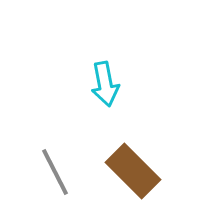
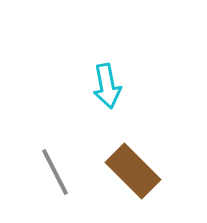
cyan arrow: moved 2 px right, 2 px down
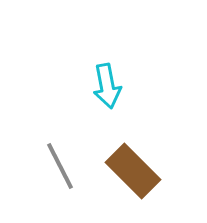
gray line: moved 5 px right, 6 px up
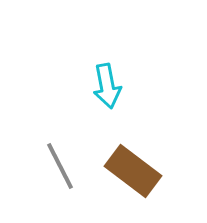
brown rectangle: rotated 8 degrees counterclockwise
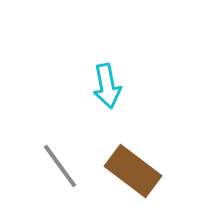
gray line: rotated 9 degrees counterclockwise
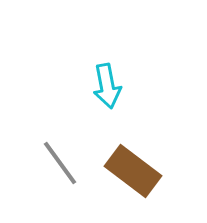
gray line: moved 3 px up
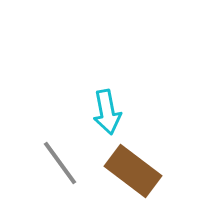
cyan arrow: moved 26 px down
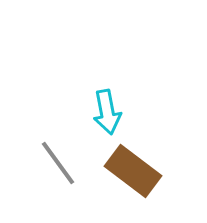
gray line: moved 2 px left
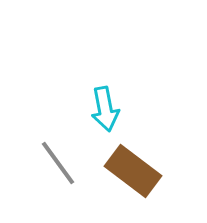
cyan arrow: moved 2 px left, 3 px up
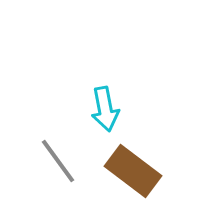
gray line: moved 2 px up
